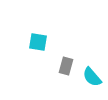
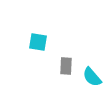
gray rectangle: rotated 12 degrees counterclockwise
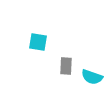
cyan semicircle: rotated 30 degrees counterclockwise
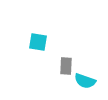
cyan semicircle: moved 7 px left, 4 px down
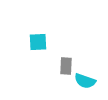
cyan square: rotated 12 degrees counterclockwise
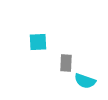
gray rectangle: moved 3 px up
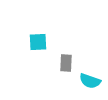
cyan semicircle: moved 5 px right
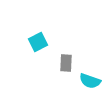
cyan square: rotated 24 degrees counterclockwise
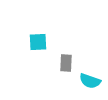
cyan square: rotated 24 degrees clockwise
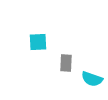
cyan semicircle: moved 2 px right, 2 px up
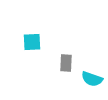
cyan square: moved 6 px left
